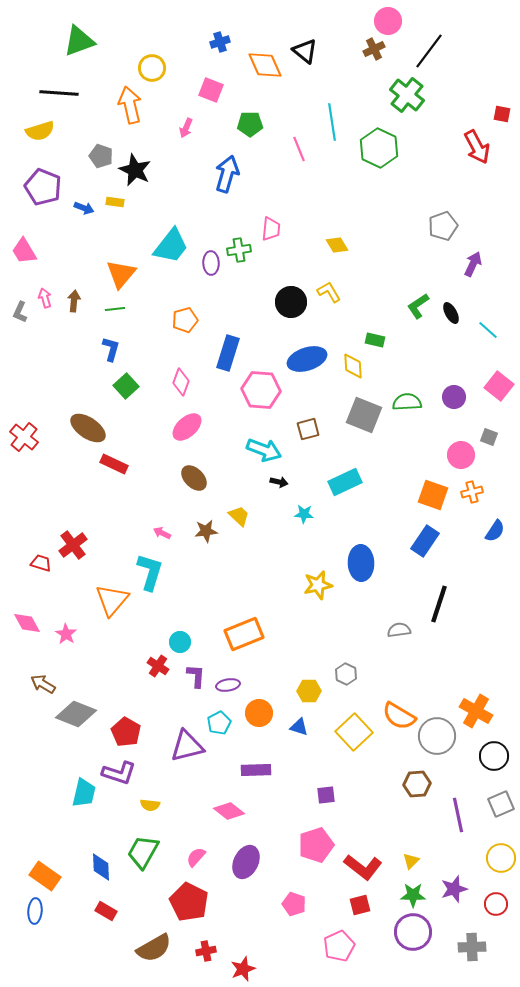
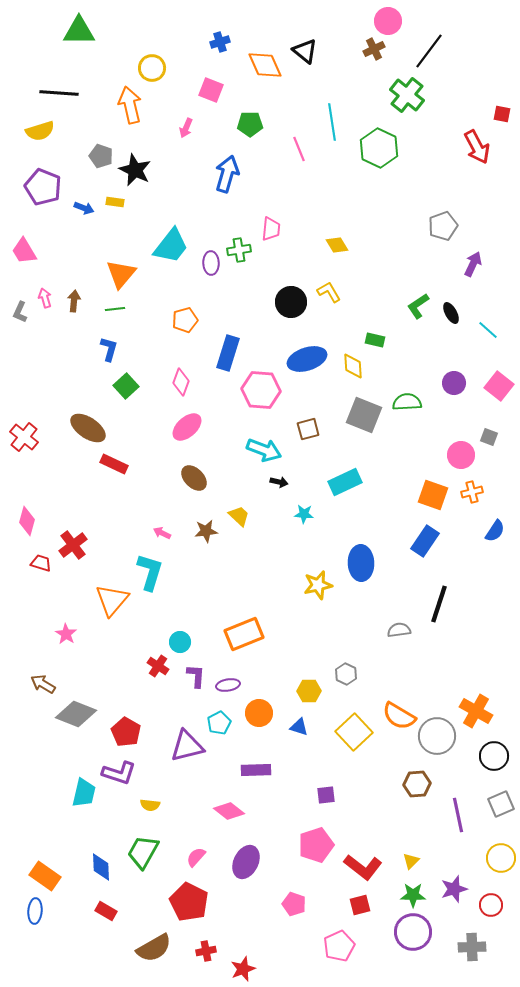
green triangle at (79, 41): moved 10 px up; rotated 20 degrees clockwise
blue L-shape at (111, 349): moved 2 px left
purple circle at (454, 397): moved 14 px up
pink diamond at (27, 623): moved 102 px up; rotated 44 degrees clockwise
red circle at (496, 904): moved 5 px left, 1 px down
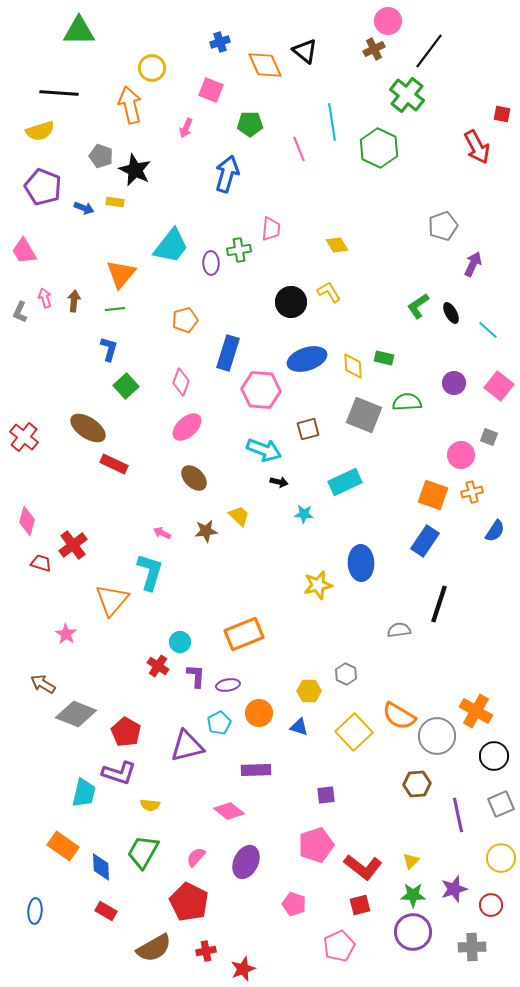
green rectangle at (375, 340): moved 9 px right, 18 px down
orange rectangle at (45, 876): moved 18 px right, 30 px up
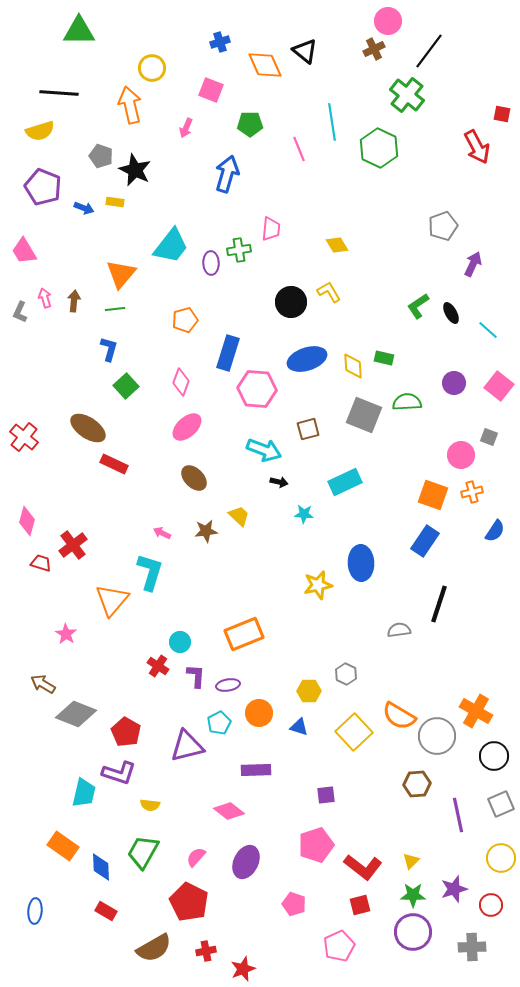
pink hexagon at (261, 390): moved 4 px left, 1 px up
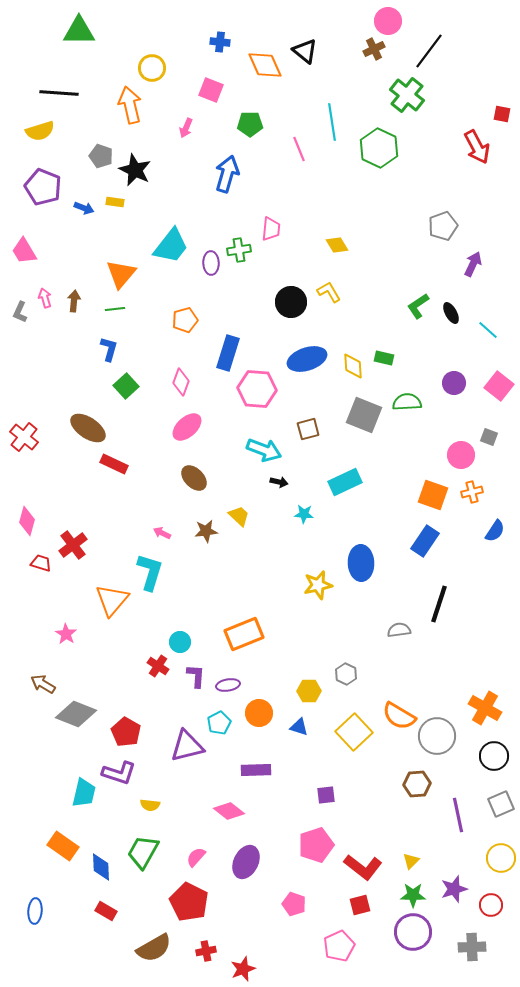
blue cross at (220, 42): rotated 24 degrees clockwise
orange cross at (476, 711): moved 9 px right, 3 px up
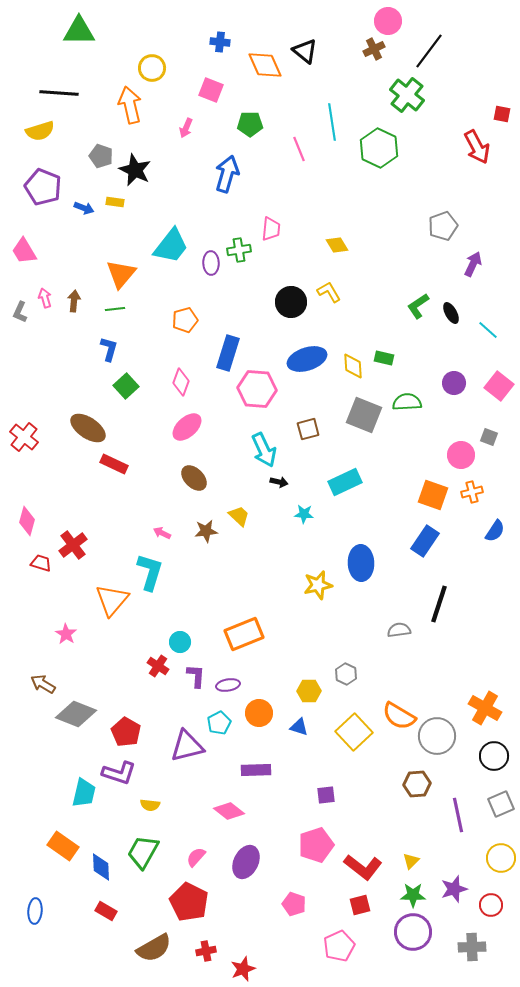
cyan arrow at (264, 450): rotated 44 degrees clockwise
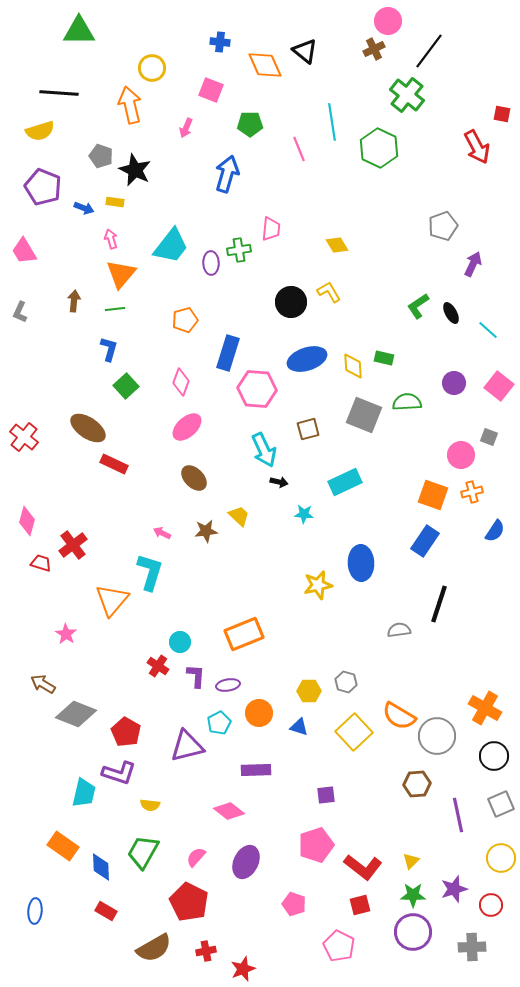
pink arrow at (45, 298): moved 66 px right, 59 px up
gray hexagon at (346, 674): moved 8 px down; rotated 10 degrees counterclockwise
pink pentagon at (339, 946): rotated 20 degrees counterclockwise
